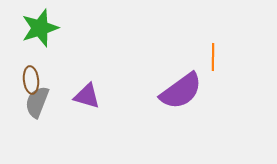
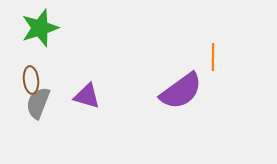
gray semicircle: moved 1 px right, 1 px down
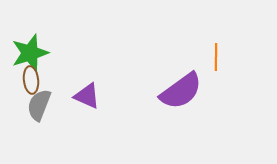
green star: moved 10 px left, 25 px down
orange line: moved 3 px right
purple triangle: rotated 8 degrees clockwise
gray semicircle: moved 1 px right, 2 px down
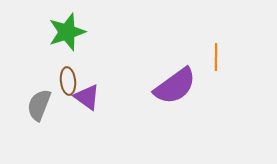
green star: moved 37 px right, 21 px up
brown ellipse: moved 37 px right, 1 px down
purple semicircle: moved 6 px left, 5 px up
purple triangle: moved 1 px down; rotated 12 degrees clockwise
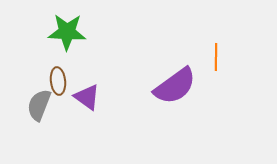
green star: rotated 21 degrees clockwise
brown ellipse: moved 10 px left
